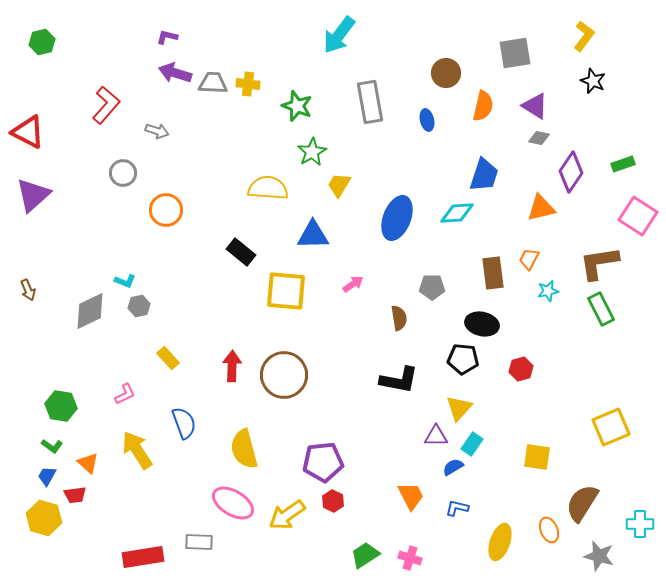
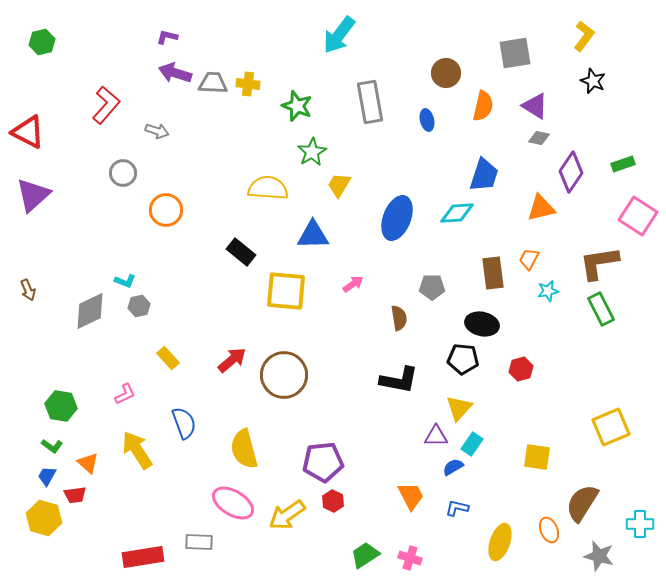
red arrow at (232, 366): moved 6 px up; rotated 48 degrees clockwise
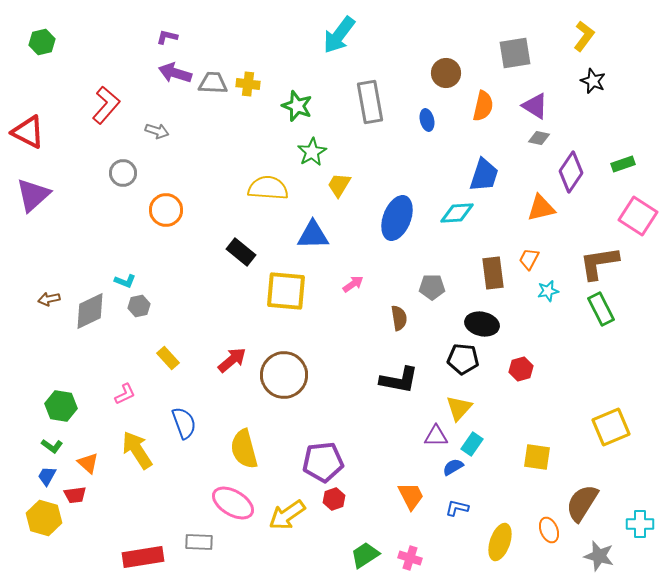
brown arrow at (28, 290): moved 21 px right, 9 px down; rotated 100 degrees clockwise
red hexagon at (333, 501): moved 1 px right, 2 px up; rotated 15 degrees clockwise
